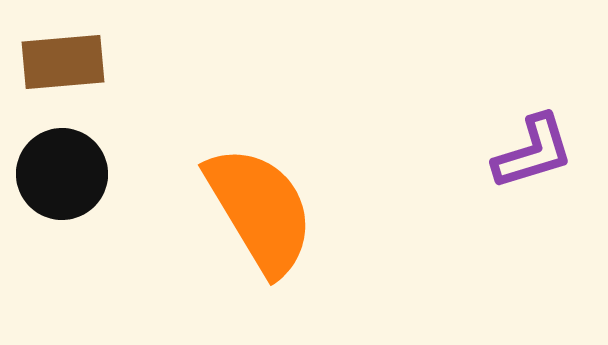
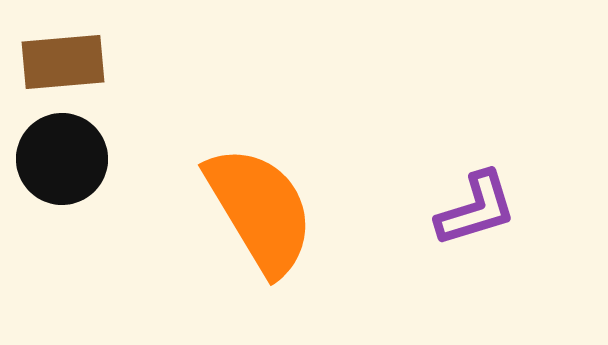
purple L-shape: moved 57 px left, 57 px down
black circle: moved 15 px up
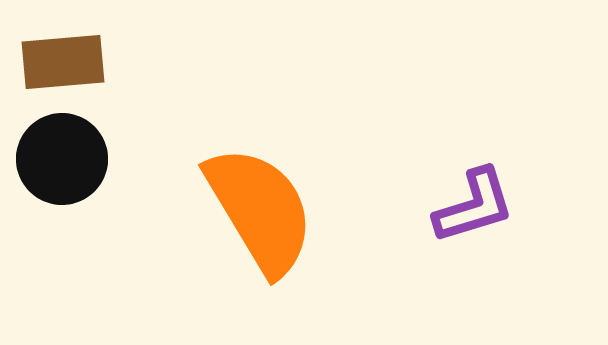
purple L-shape: moved 2 px left, 3 px up
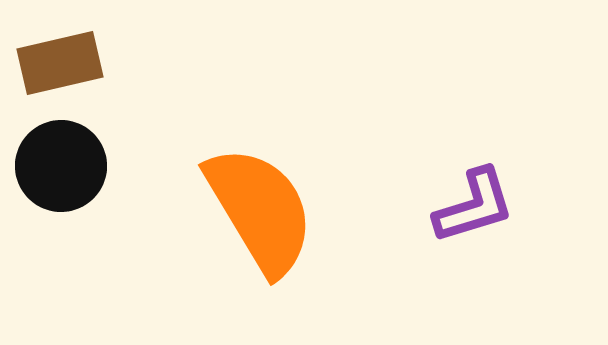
brown rectangle: moved 3 px left, 1 px down; rotated 8 degrees counterclockwise
black circle: moved 1 px left, 7 px down
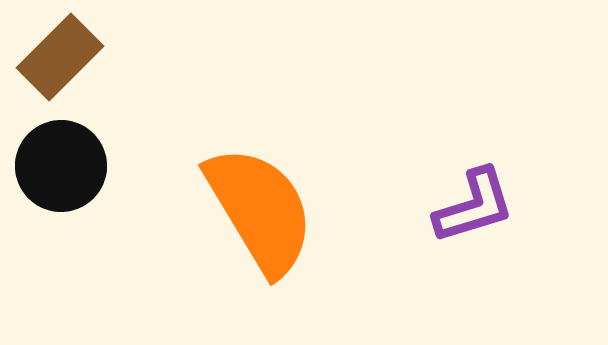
brown rectangle: moved 6 px up; rotated 32 degrees counterclockwise
